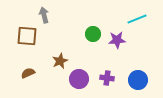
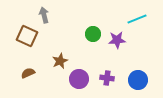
brown square: rotated 20 degrees clockwise
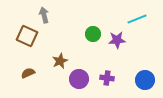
blue circle: moved 7 px right
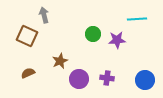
cyan line: rotated 18 degrees clockwise
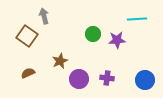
gray arrow: moved 1 px down
brown square: rotated 10 degrees clockwise
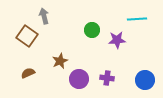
green circle: moved 1 px left, 4 px up
